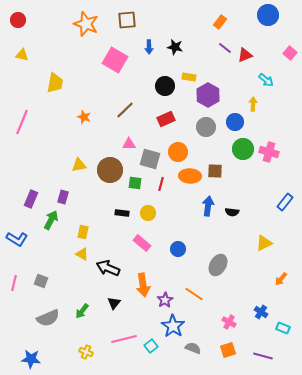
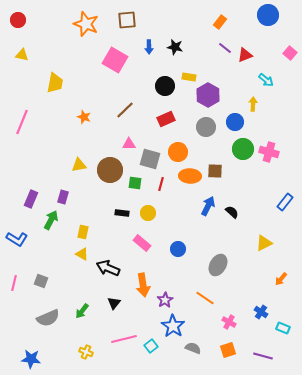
blue arrow at (208, 206): rotated 18 degrees clockwise
black semicircle at (232, 212): rotated 144 degrees counterclockwise
orange line at (194, 294): moved 11 px right, 4 px down
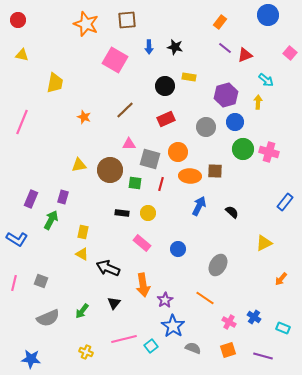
purple hexagon at (208, 95): moved 18 px right; rotated 15 degrees clockwise
yellow arrow at (253, 104): moved 5 px right, 2 px up
blue arrow at (208, 206): moved 9 px left
blue cross at (261, 312): moved 7 px left, 5 px down
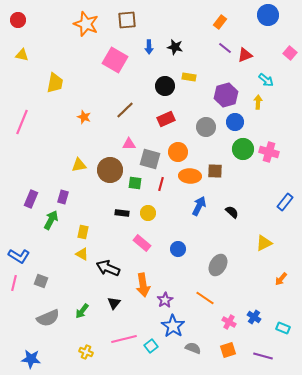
blue L-shape at (17, 239): moved 2 px right, 17 px down
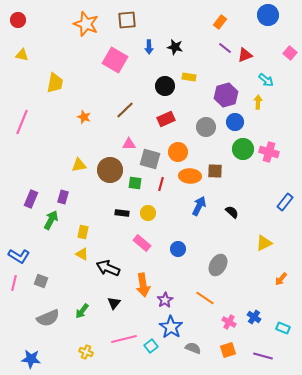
blue star at (173, 326): moved 2 px left, 1 px down
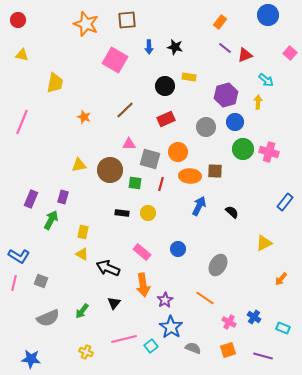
pink rectangle at (142, 243): moved 9 px down
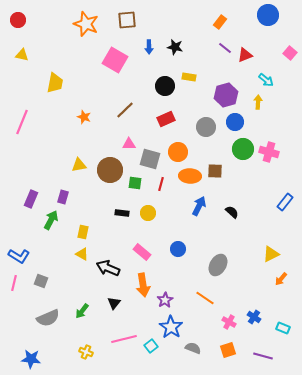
yellow triangle at (264, 243): moved 7 px right, 11 px down
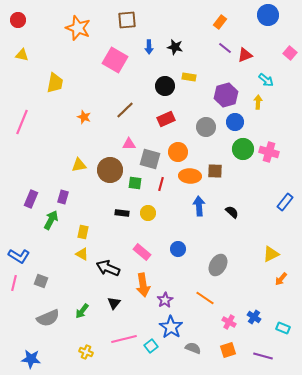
orange star at (86, 24): moved 8 px left, 4 px down
blue arrow at (199, 206): rotated 30 degrees counterclockwise
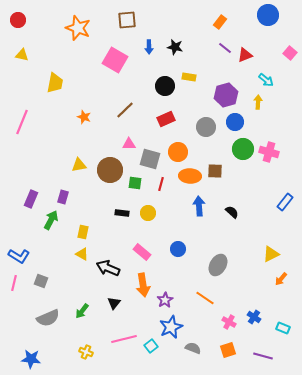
blue star at (171, 327): rotated 15 degrees clockwise
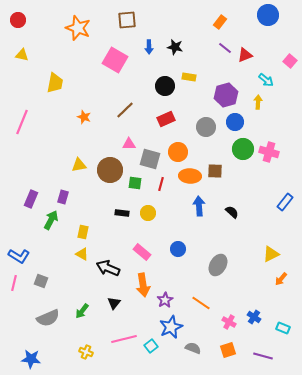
pink square at (290, 53): moved 8 px down
orange line at (205, 298): moved 4 px left, 5 px down
